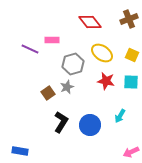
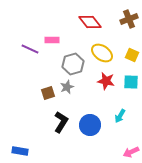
brown square: rotated 16 degrees clockwise
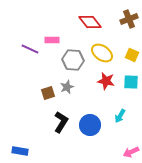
gray hexagon: moved 4 px up; rotated 20 degrees clockwise
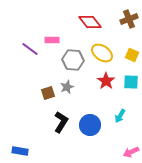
purple line: rotated 12 degrees clockwise
red star: rotated 24 degrees clockwise
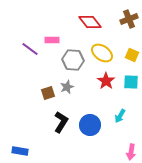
pink arrow: rotated 56 degrees counterclockwise
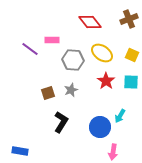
gray star: moved 4 px right, 3 px down
blue circle: moved 10 px right, 2 px down
pink arrow: moved 18 px left
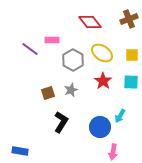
yellow square: rotated 24 degrees counterclockwise
gray hexagon: rotated 25 degrees clockwise
red star: moved 3 px left
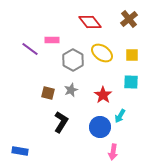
brown cross: rotated 18 degrees counterclockwise
red star: moved 14 px down
brown square: rotated 32 degrees clockwise
